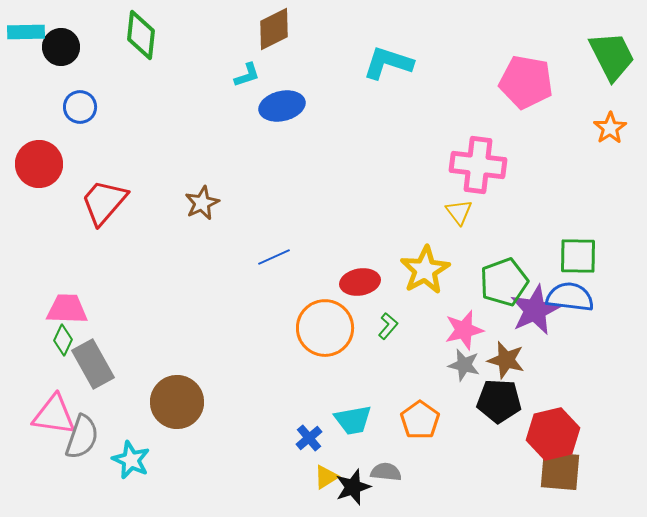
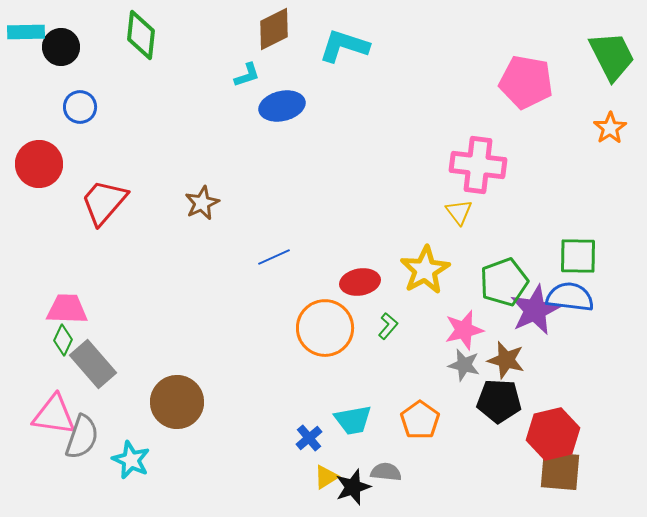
cyan L-shape at (388, 63): moved 44 px left, 17 px up
gray rectangle at (93, 364): rotated 12 degrees counterclockwise
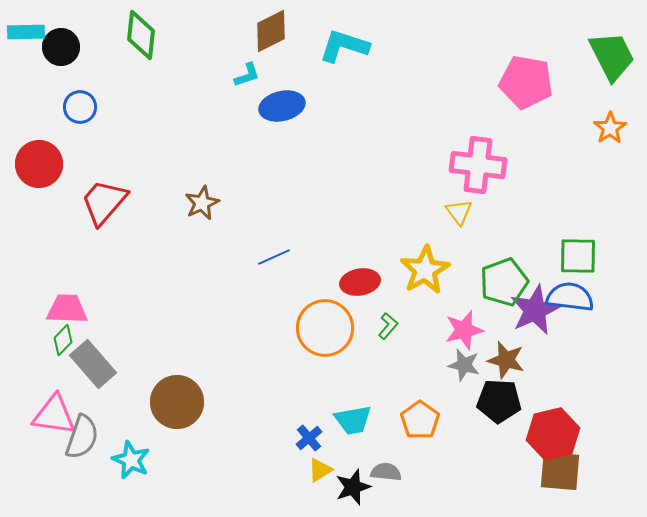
brown diamond at (274, 29): moved 3 px left, 2 px down
green diamond at (63, 340): rotated 20 degrees clockwise
yellow triangle at (326, 477): moved 6 px left, 7 px up
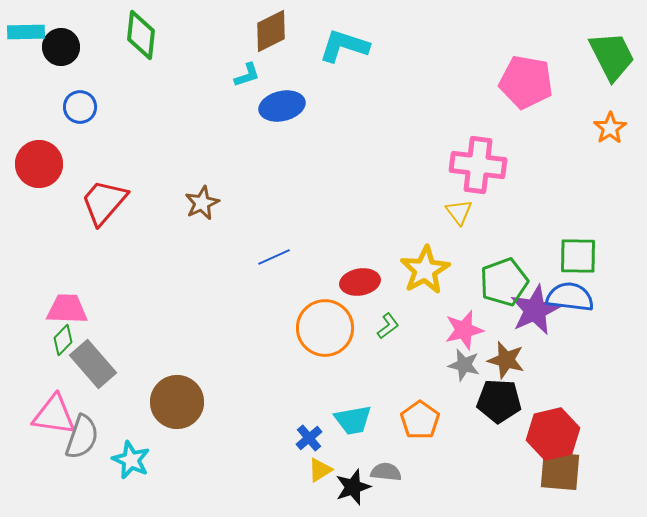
green L-shape at (388, 326): rotated 12 degrees clockwise
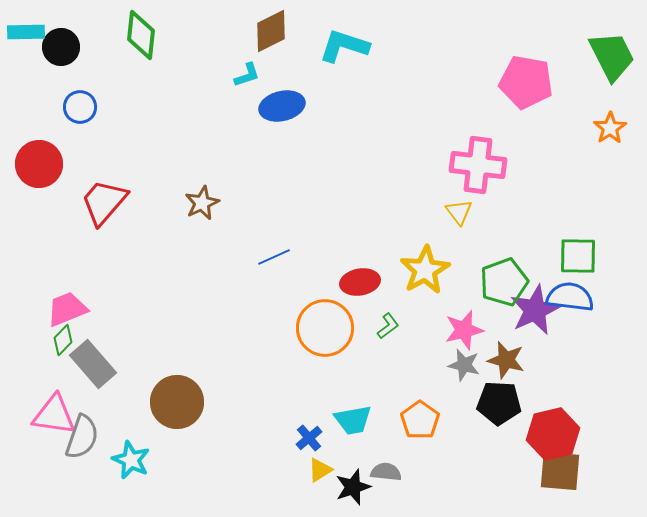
pink trapezoid at (67, 309): rotated 24 degrees counterclockwise
black pentagon at (499, 401): moved 2 px down
